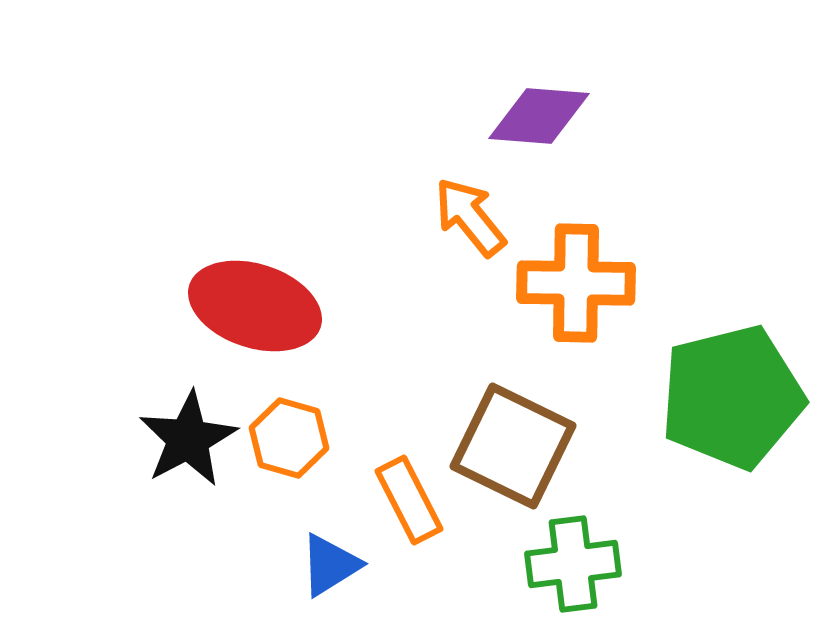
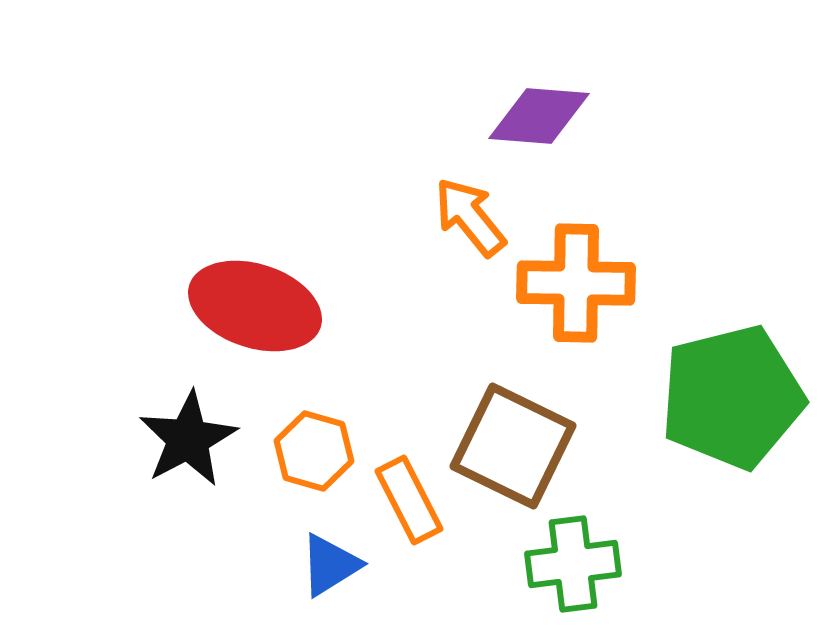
orange hexagon: moved 25 px right, 13 px down
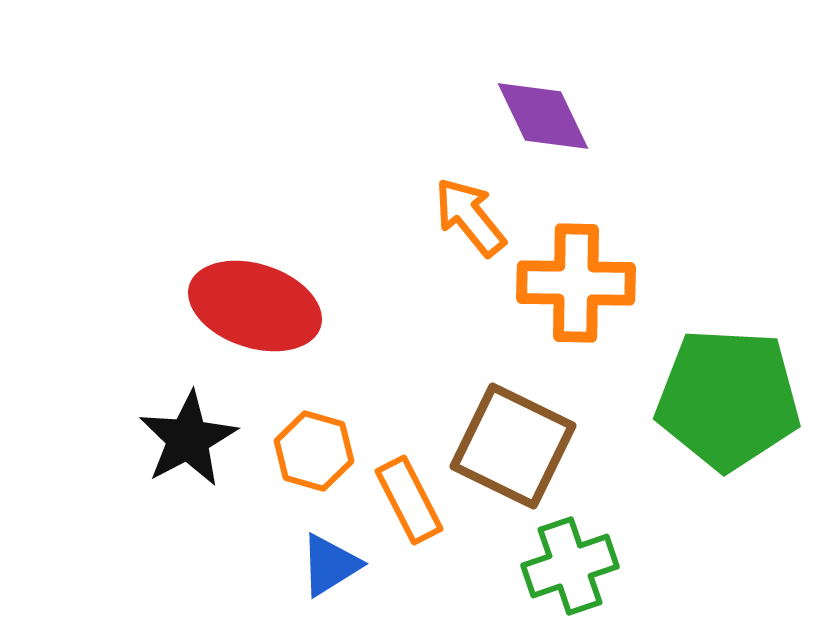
purple diamond: moved 4 px right; rotated 60 degrees clockwise
green pentagon: moved 4 px left, 2 px down; rotated 17 degrees clockwise
green cross: moved 3 px left, 2 px down; rotated 12 degrees counterclockwise
